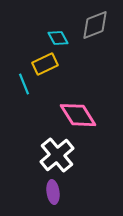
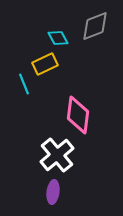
gray diamond: moved 1 px down
pink diamond: rotated 39 degrees clockwise
purple ellipse: rotated 15 degrees clockwise
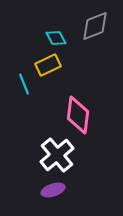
cyan diamond: moved 2 px left
yellow rectangle: moved 3 px right, 1 px down
purple ellipse: moved 2 px up; rotated 65 degrees clockwise
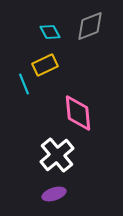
gray diamond: moved 5 px left
cyan diamond: moved 6 px left, 6 px up
yellow rectangle: moved 3 px left
pink diamond: moved 2 px up; rotated 12 degrees counterclockwise
purple ellipse: moved 1 px right, 4 px down
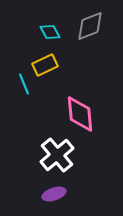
pink diamond: moved 2 px right, 1 px down
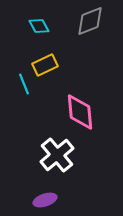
gray diamond: moved 5 px up
cyan diamond: moved 11 px left, 6 px up
pink diamond: moved 2 px up
purple ellipse: moved 9 px left, 6 px down
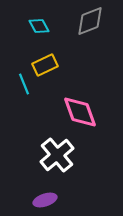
pink diamond: rotated 15 degrees counterclockwise
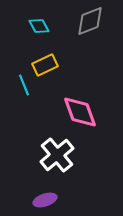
cyan line: moved 1 px down
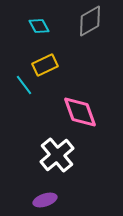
gray diamond: rotated 8 degrees counterclockwise
cyan line: rotated 15 degrees counterclockwise
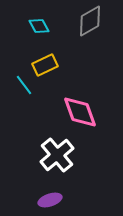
purple ellipse: moved 5 px right
